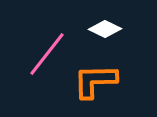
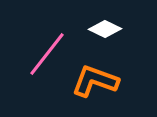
orange L-shape: rotated 21 degrees clockwise
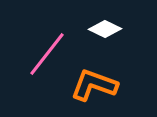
orange L-shape: moved 1 px left, 4 px down
